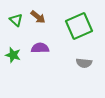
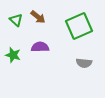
purple semicircle: moved 1 px up
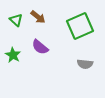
green square: moved 1 px right
purple semicircle: rotated 138 degrees counterclockwise
green star: rotated 14 degrees clockwise
gray semicircle: moved 1 px right, 1 px down
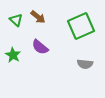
green square: moved 1 px right
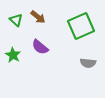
gray semicircle: moved 3 px right, 1 px up
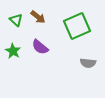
green square: moved 4 px left
green star: moved 4 px up
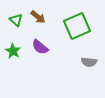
gray semicircle: moved 1 px right, 1 px up
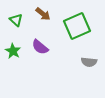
brown arrow: moved 5 px right, 3 px up
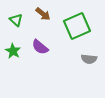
gray semicircle: moved 3 px up
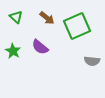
brown arrow: moved 4 px right, 4 px down
green triangle: moved 3 px up
gray semicircle: moved 3 px right, 2 px down
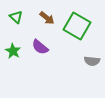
green square: rotated 36 degrees counterclockwise
